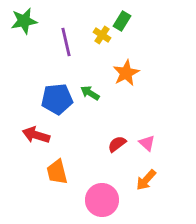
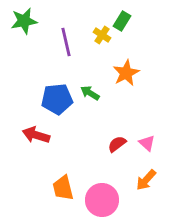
orange trapezoid: moved 6 px right, 16 px down
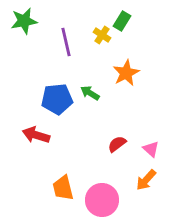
pink triangle: moved 4 px right, 6 px down
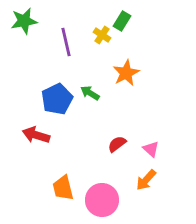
blue pentagon: rotated 20 degrees counterclockwise
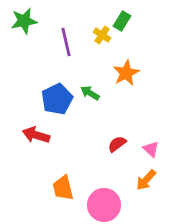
pink circle: moved 2 px right, 5 px down
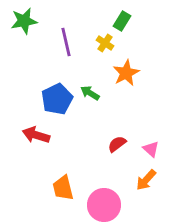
yellow cross: moved 3 px right, 8 px down
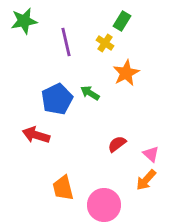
pink triangle: moved 5 px down
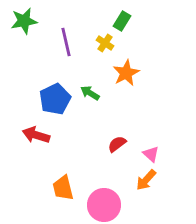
blue pentagon: moved 2 px left
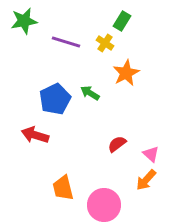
purple line: rotated 60 degrees counterclockwise
red arrow: moved 1 px left
